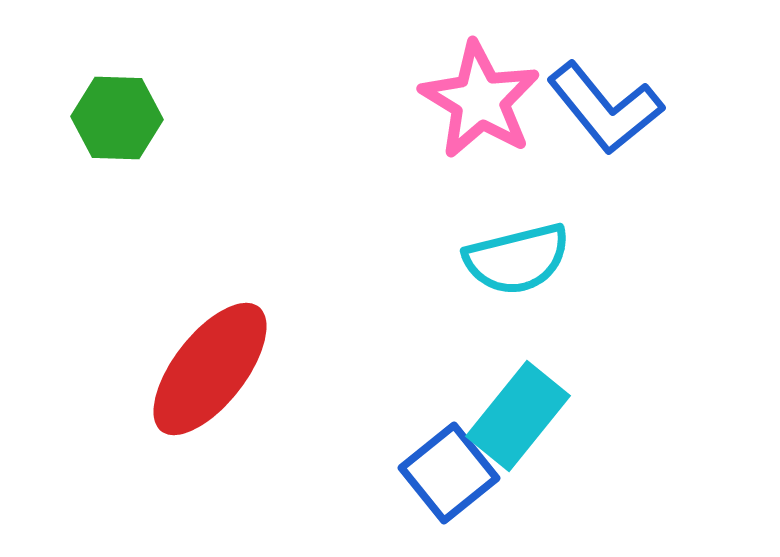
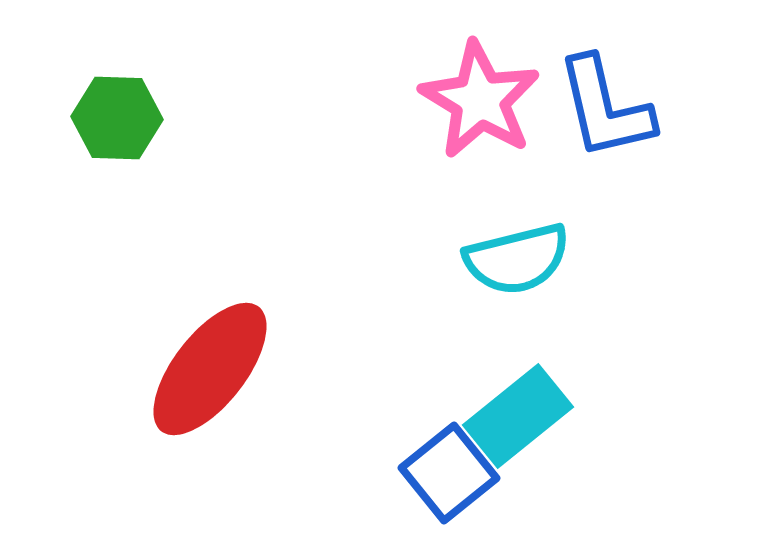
blue L-shape: rotated 26 degrees clockwise
cyan rectangle: rotated 12 degrees clockwise
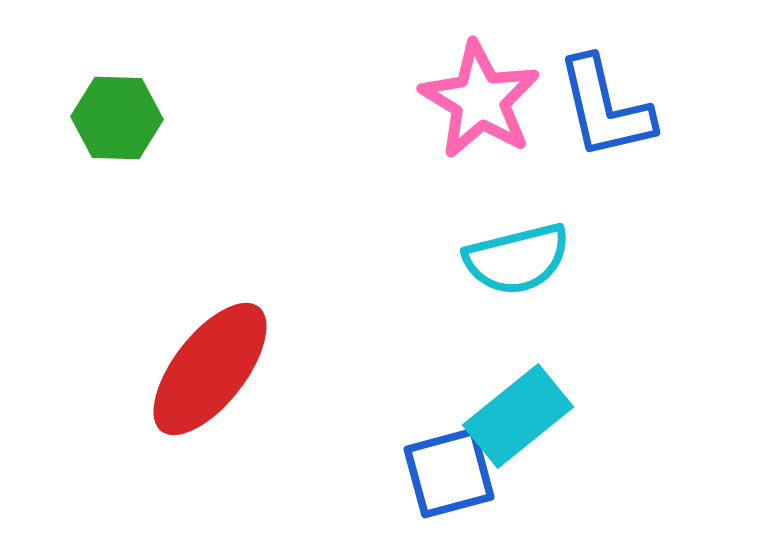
blue square: rotated 24 degrees clockwise
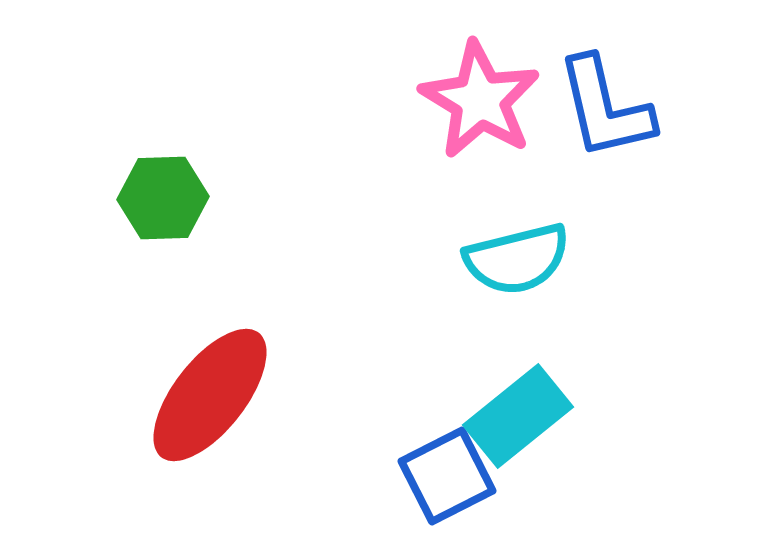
green hexagon: moved 46 px right, 80 px down; rotated 4 degrees counterclockwise
red ellipse: moved 26 px down
blue square: moved 2 px left, 3 px down; rotated 12 degrees counterclockwise
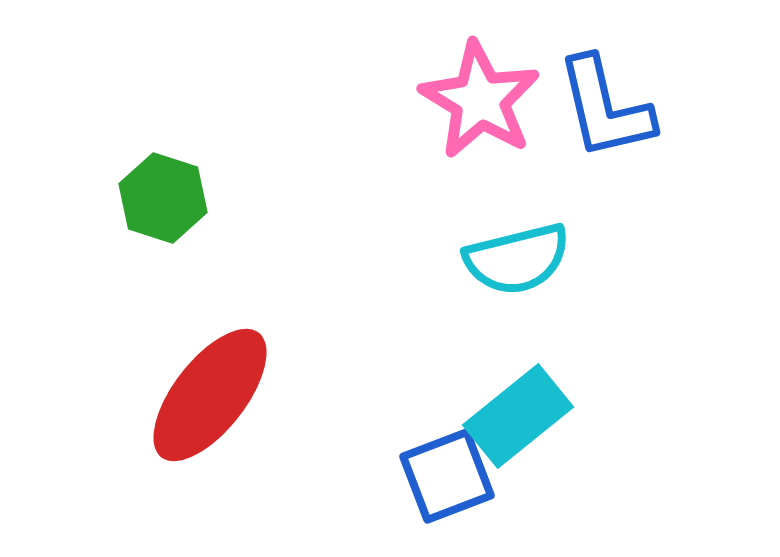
green hexagon: rotated 20 degrees clockwise
blue square: rotated 6 degrees clockwise
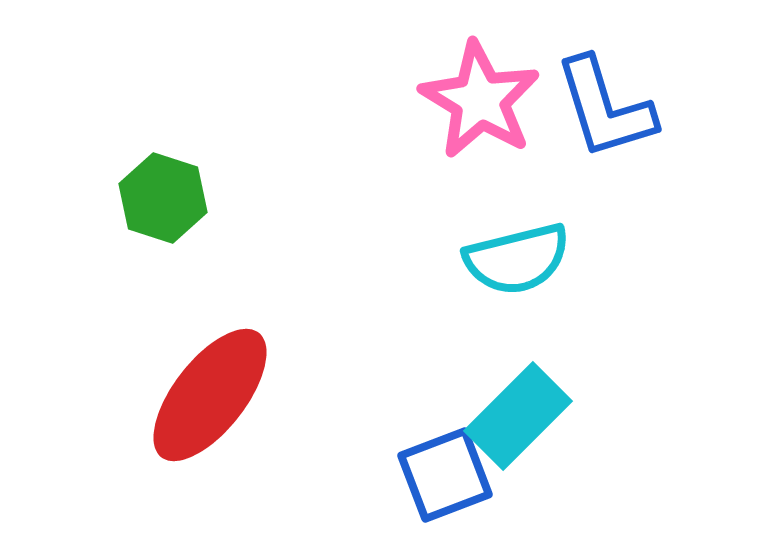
blue L-shape: rotated 4 degrees counterclockwise
cyan rectangle: rotated 6 degrees counterclockwise
blue square: moved 2 px left, 1 px up
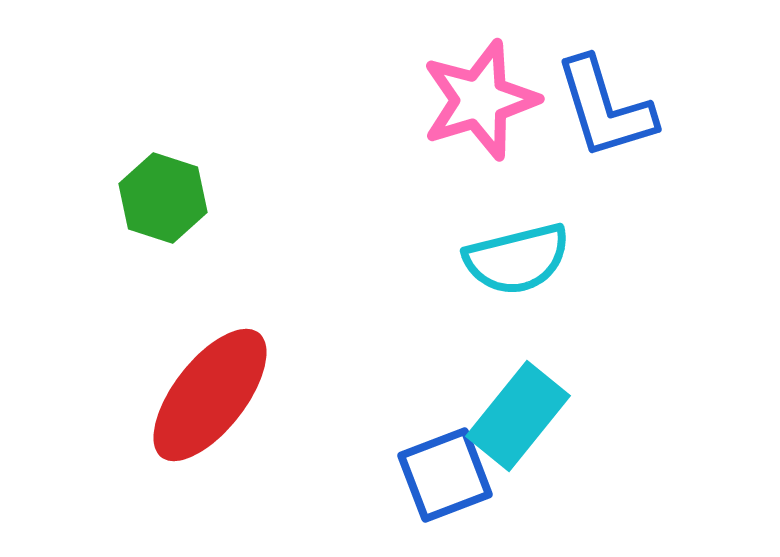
pink star: rotated 24 degrees clockwise
cyan rectangle: rotated 6 degrees counterclockwise
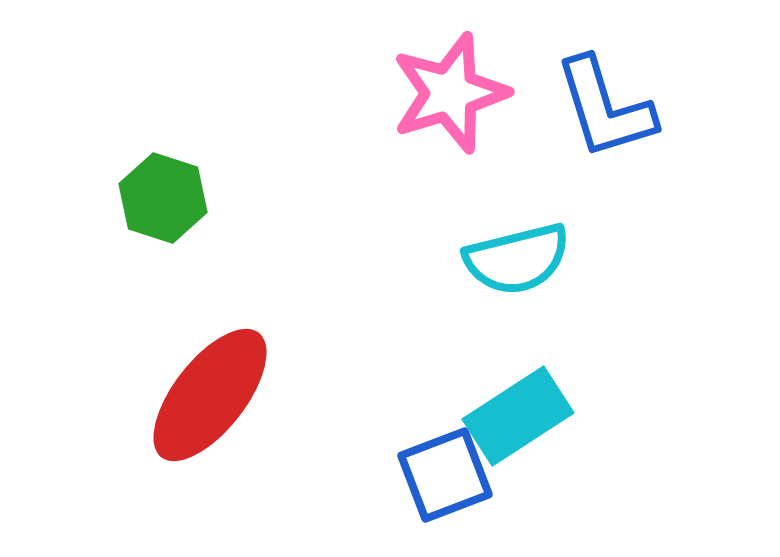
pink star: moved 30 px left, 7 px up
cyan rectangle: rotated 18 degrees clockwise
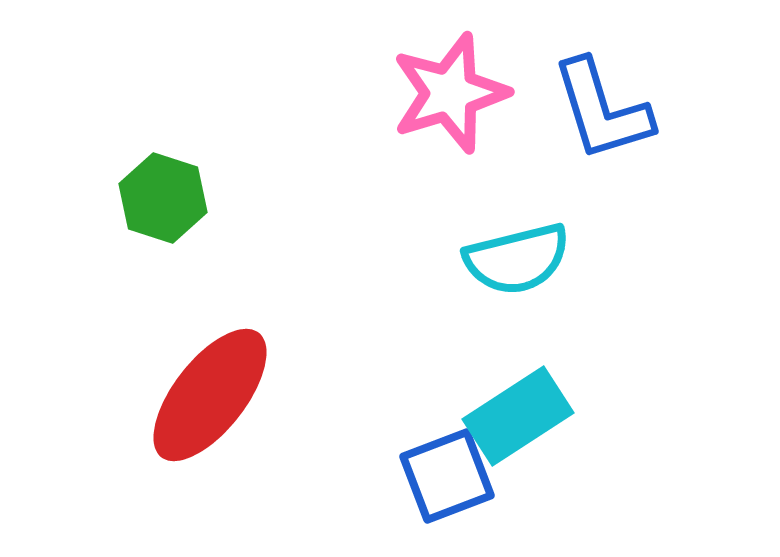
blue L-shape: moved 3 px left, 2 px down
blue square: moved 2 px right, 1 px down
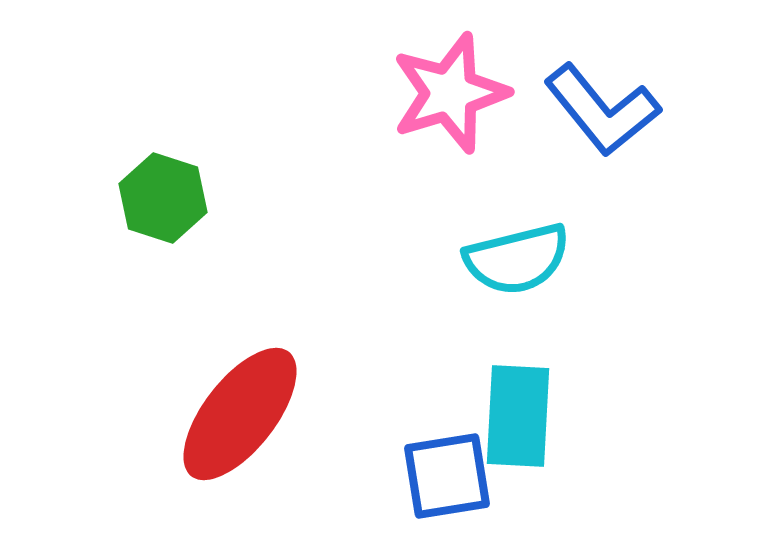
blue L-shape: rotated 22 degrees counterclockwise
red ellipse: moved 30 px right, 19 px down
cyan rectangle: rotated 54 degrees counterclockwise
blue square: rotated 12 degrees clockwise
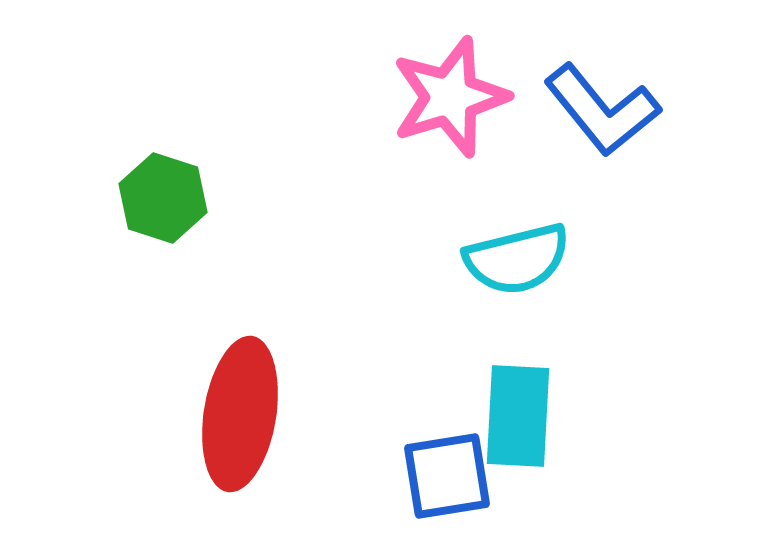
pink star: moved 4 px down
red ellipse: rotated 29 degrees counterclockwise
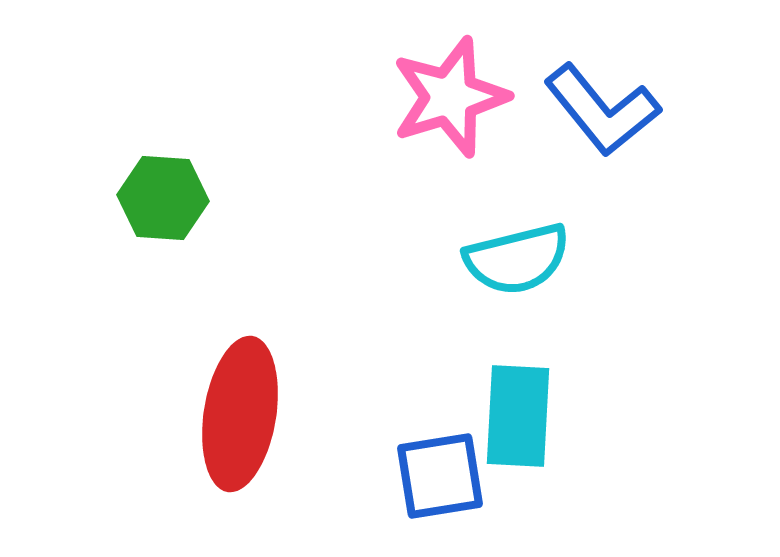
green hexagon: rotated 14 degrees counterclockwise
blue square: moved 7 px left
